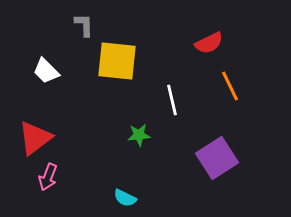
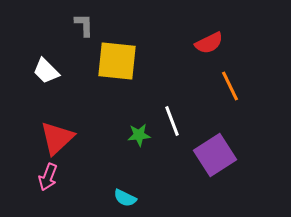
white line: moved 21 px down; rotated 8 degrees counterclockwise
red triangle: moved 22 px right; rotated 6 degrees counterclockwise
purple square: moved 2 px left, 3 px up
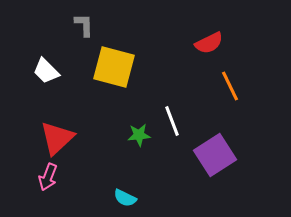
yellow square: moved 3 px left, 6 px down; rotated 9 degrees clockwise
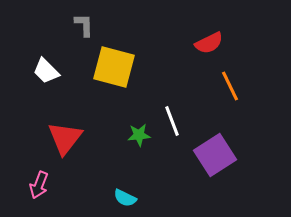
red triangle: moved 8 px right; rotated 9 degrees counterclockwise
pink arrow: moved 9 px left, 8 px down
